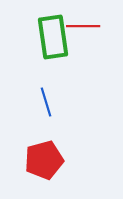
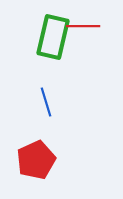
green rectangle: rotated 21 degrees clockwise
red pentagon: moved 8 px left; rotated 9 degrees counterclockwise
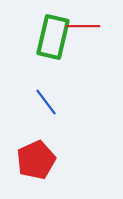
blue line: rotated 20 degrees counterclockwise
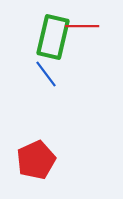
red line: moved 1 px left
blue line: moved 28 px up
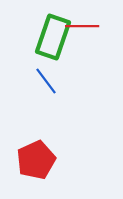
green rectangle: rotated 6 degrees clockwise
blue line: moved 7 px down
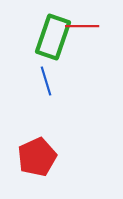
blue line: rotated 20 degrees clockwise
red pentagon: moved 1 px right, 3 px up
